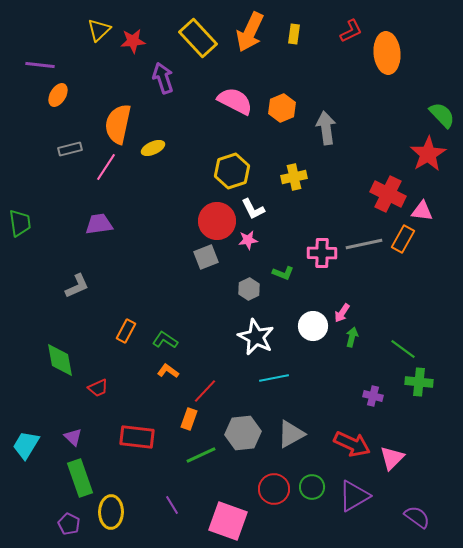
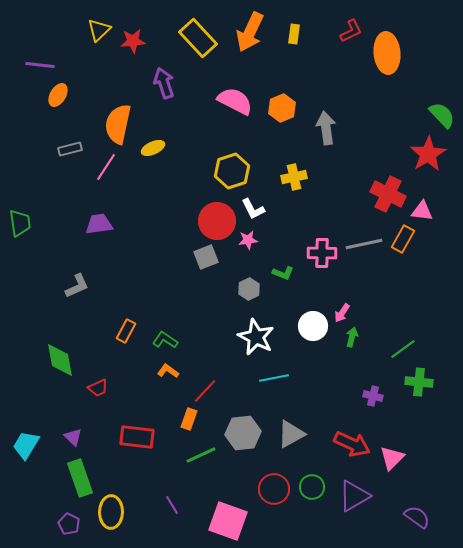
purple arrow at (163, 78): moved 1 px right, 5 px down
green line at (403, 349): rotated 72 degrees counterclockwise
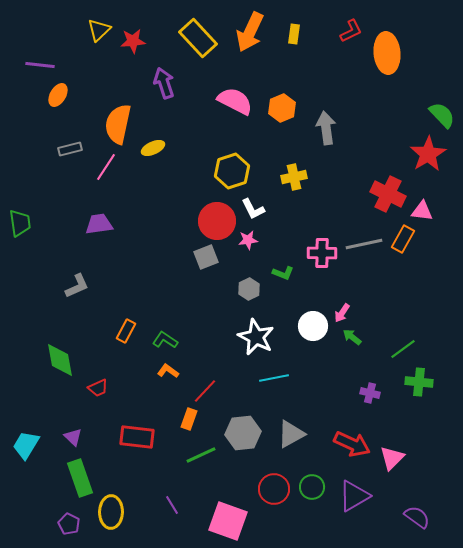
green arrow at (352, 337): rotated 66 degrees counterclockwise
purple cross at (373, 396): moved 3 px left, 3 px up
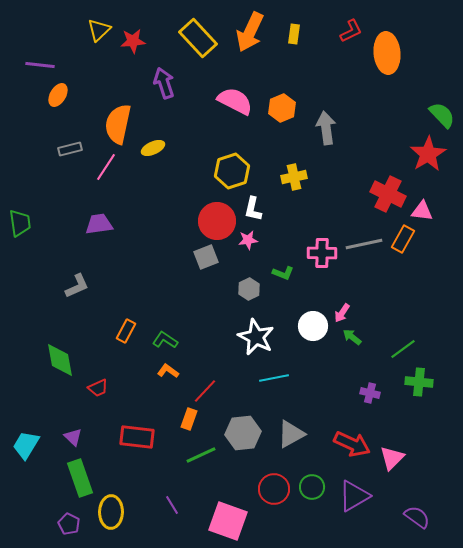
white L-shape at (253, 209): rotated 40 degrees clockwise
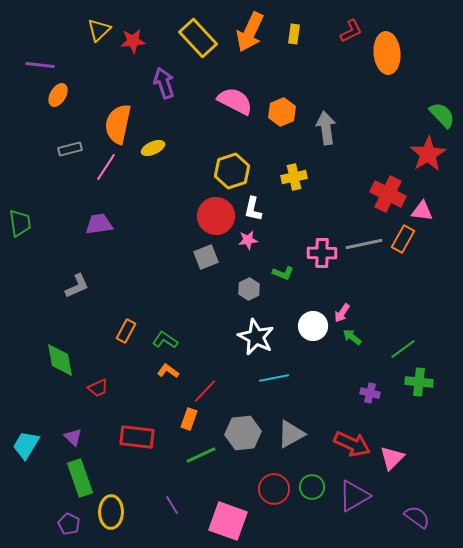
orange hexagon at (282, 108): moved 4 px down
red circle at (217, 221): moved 1 px left, 5 px up
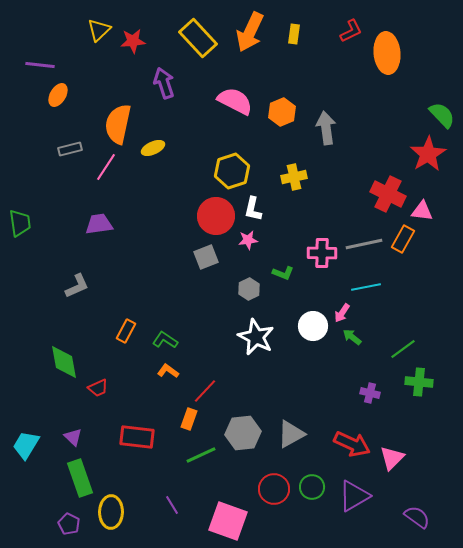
green diamond at (60, 360): moved 4 px right, 2 px down
cyan line at (274, 378): moved 92 px right, 91 px up
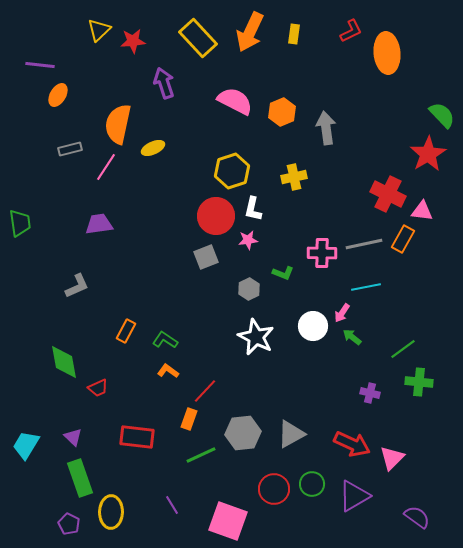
green circle at (312, 487): moved 3 px up
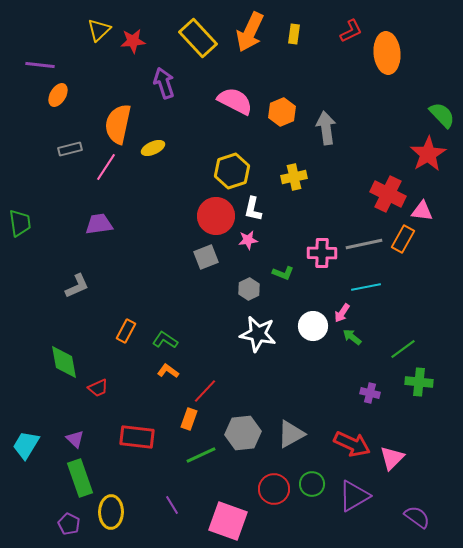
white star at (256, 337): moved 2 px right, 3 px up; rotated 15 degrees counterclockwise
purple triangle at (73, 437): moved 2 px right, 2 px down
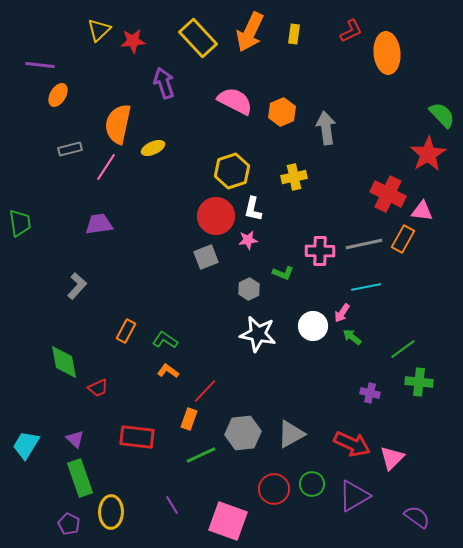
pink cross at (322, 253): moved 2 px left, 2 px up
gray L-shape at (77, 286): rotated 24 degrees counterclockwise
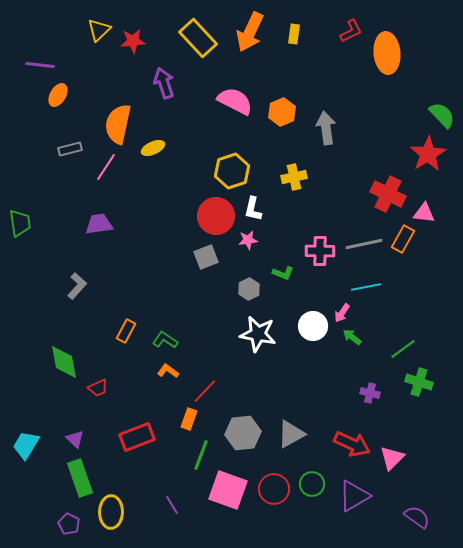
pink triangle at (422, 211): moved 2 px right, 2 px down
green cross at (419, 382): rotated 12 degrees clockwise
red rectangle at (137, 437): rotated 28 degrees counterclockwise
green line at (201, 455): rotated 44 degrees counterclockwise
pink square at (228, 521): moved 31 px up
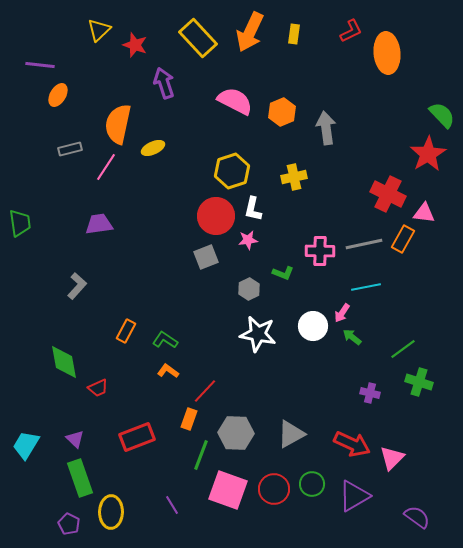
red star at (133, 41): moved 2 px right, 4 px down; rotated 25 degrees clockwise
gray hexagon at (243, 433): moved 7 px left; rotated 8 degrees clockwise
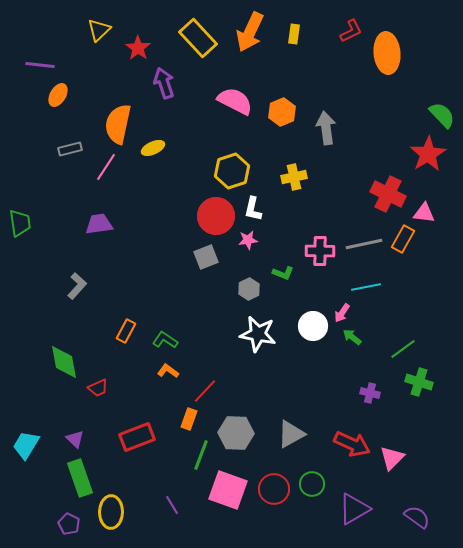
red star at (135, 45): moved 3 px right, 3 px down; rotated 15 degrees clockwise
purple triangle at (354, 496): moved 13 px down
